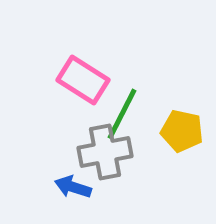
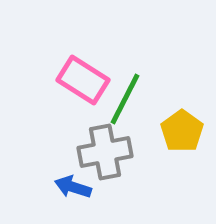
green line: moved 3 px right, 15 px up
yellow pentagon: rotated 24 degrees clockwise
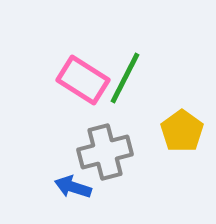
green line: moved 21 px up
gray cross: rotated 4 degrees counterclockwise
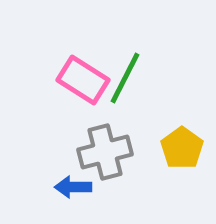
yellow pentagon: moved 17 px down
blue arrow: rotated 18 degrees counterclockwise
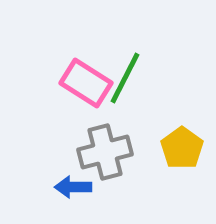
pink rectangle: moved 3 px right, 3 px down
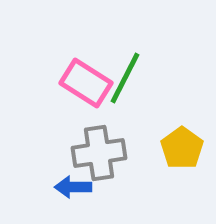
gray cross: moved 6 px left, 1 px down; rotated 6 degrees clockwise
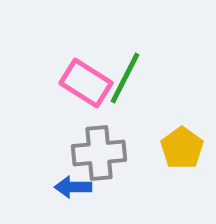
gray cross: rotated 4 degrees clockwise
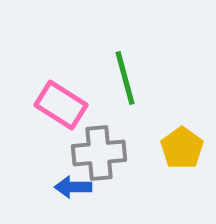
green line: rotated 42 degrees counterclockwise
pink rectangle: moved 25 px left, 22 px down
